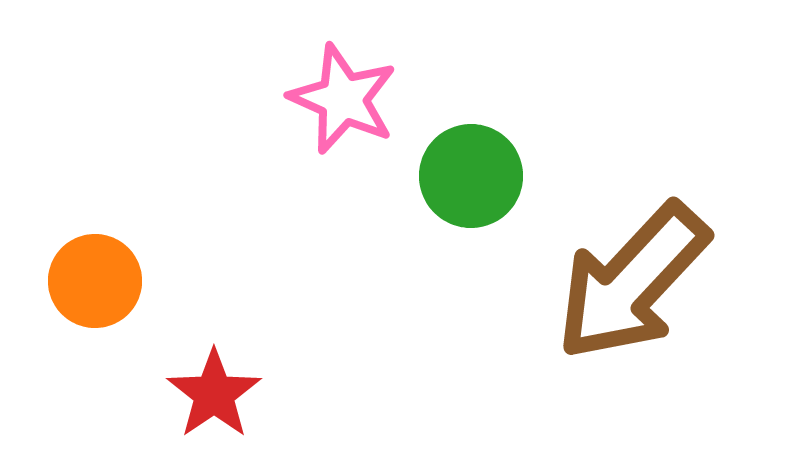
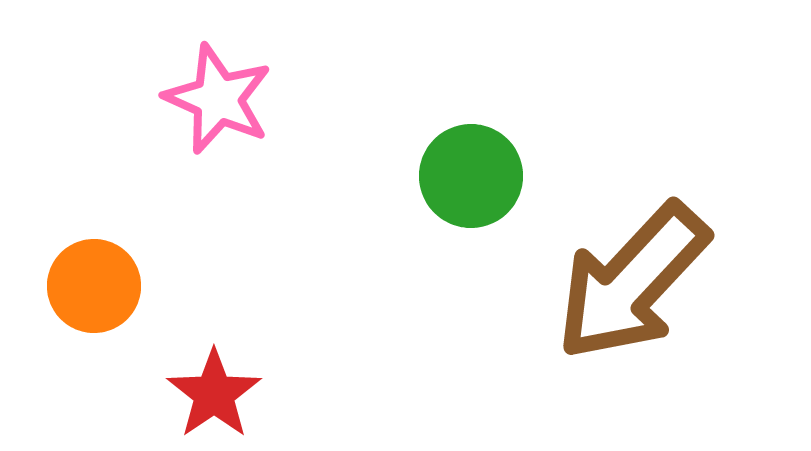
pink star: moved 125 px left
orange circle: moved 1 px left, 5 px down
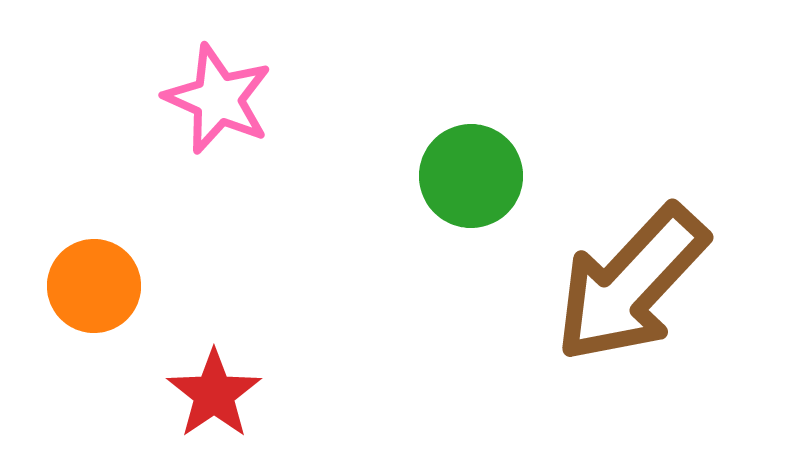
brown arrow: moved 1 px left, 2 px down
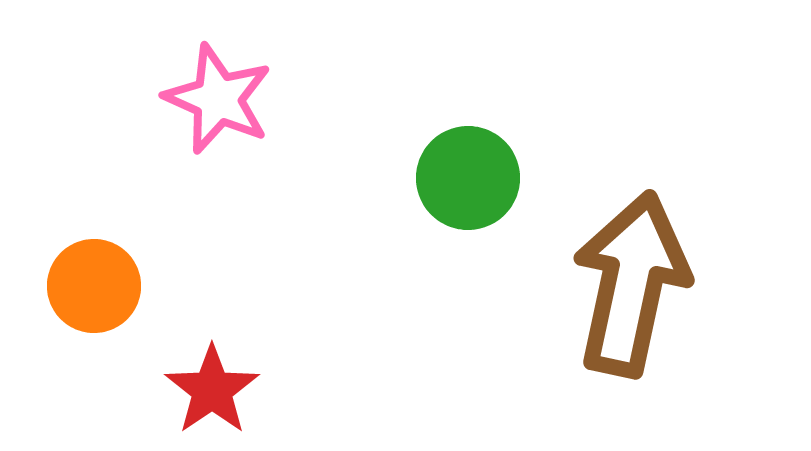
green circle: moved 3 px left, 2 px down
brown arrow: rotated 149 degrees clockwise
red star: moved 2 px left, 4 px up
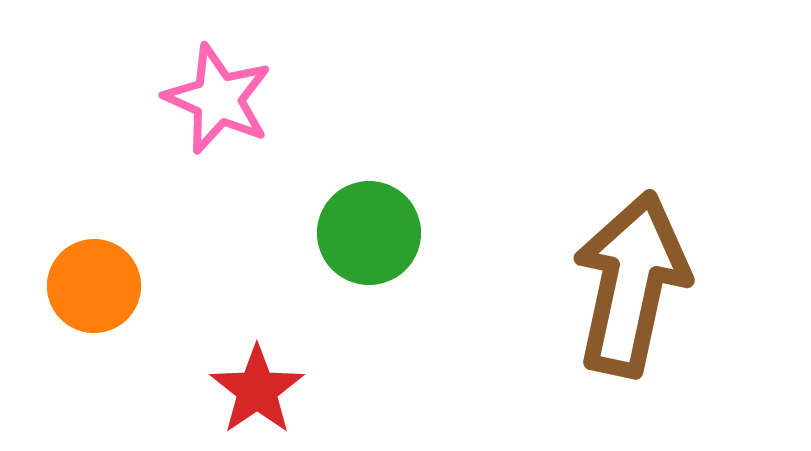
green circle: moved 99 px left, 55 px down
red star: moved 45 px right
